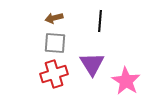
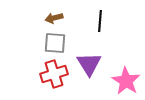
purple triangle: moved 3 px left
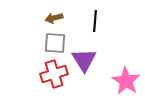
black line: moved 5 px left
purple triangle: moved 5 px left, 4 px up
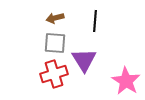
brown arrow: moved 1 px right
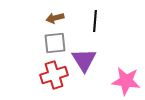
gray square: rotated 10 degrees counterclockwise
red cross: moved 1 px down
pink star: rotated 24 degrees counterclockwise
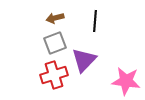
gray square: rotated 15 degrees counterclockwise
purple triangle: rotated 16 degrees clockwise
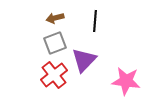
red cross: rotated 20 degrees counterclockwise
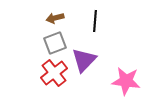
red cross: moved 2 px up
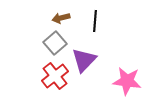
brown arrow: moved 6 px right
gray square: rotated 20 degrees counterclockwise
red cross: moved 1 px right, 3 px down
pink star: moved 1 px right
